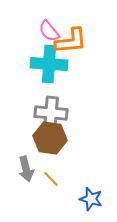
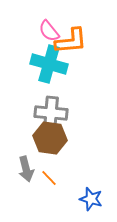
cyan cross: rotated 12 degrees clockwise
orange line: moved 2 px left, 1 px up
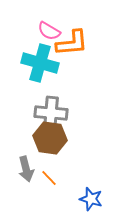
pink semicircle: rotated 20 degrees counterclockwise
orange L-shape: moved 1 px right, 2 px down
cyan cross: moved 9 px left, 1 px up
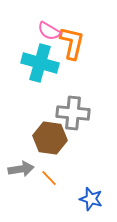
orange L-shape: rotated 72 degrees counterclockwise
gray cross: moved 22 px right
gray arrow: moved 5 px left; rotated 85 degrees counterclockwise
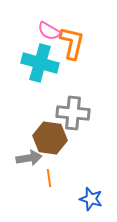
gray arrow: moved 8 px right, 11 px up
orange line: rotated 36 degrees clockwise
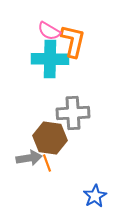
orange L-shape: moved 1 px right, 2 px up
cyan cross: moved 10 px right, 4 px up; rotated 15 degrees counterclockwise
gray cross: rotated 8 degrees counterclockwise
orange line: moved 2 px left, 15 px up; rotated 12 degrees counterclockwise
blue star: moved 4 px right, 3 px up; rotated 25 degrees clockwise
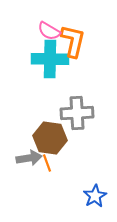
gray cross: moved 4 px right
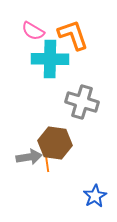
pink semicircle: moved 16 px left
orange L-shape: moved 6 px up; rotated 32 degrees counterclockwise
gray cross: moved 5 px right, 11 px up; rotated 20 degrees clockwise
brown hexagon: moved 5 px right, 5 px down
gray arrow: moved 1 px up
orange line: rotated 12 degrees clockwise
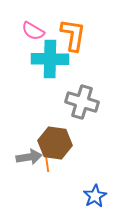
orange L-shape: rotated 28 degrees clockwise
